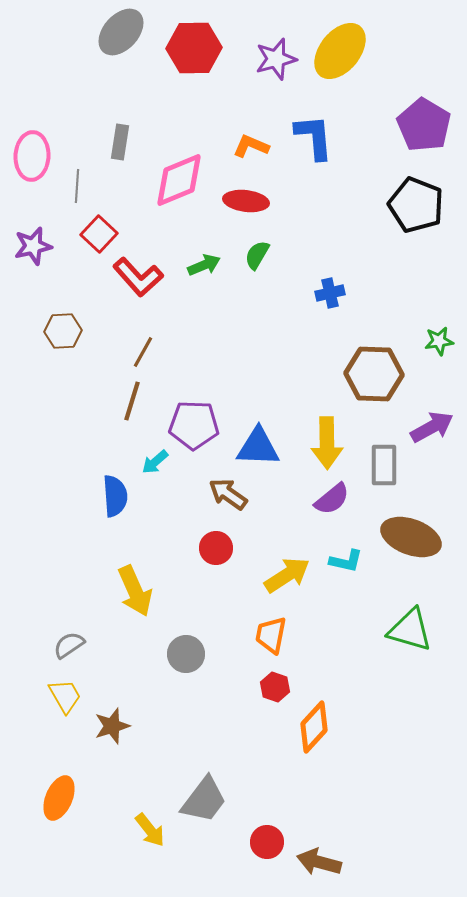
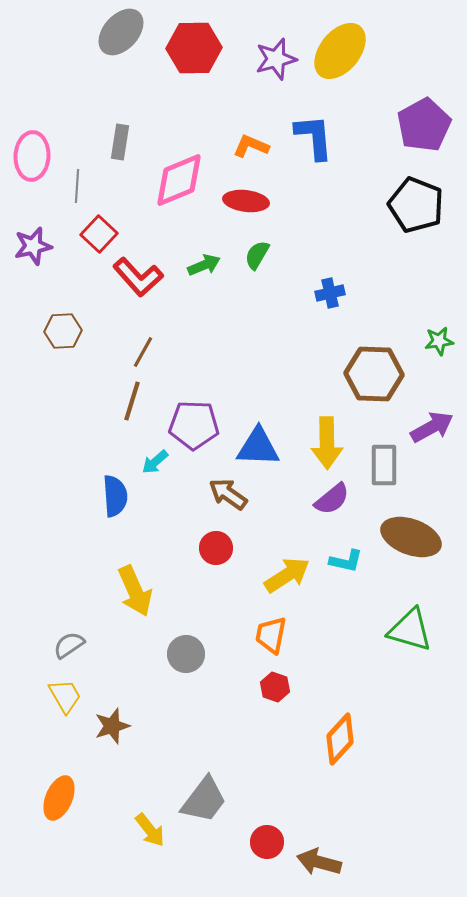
purple pentagon at (424, 125): rotated 12 degrees clockwise
orange diamond at (314, 727): moved 26 px right, 12 px down
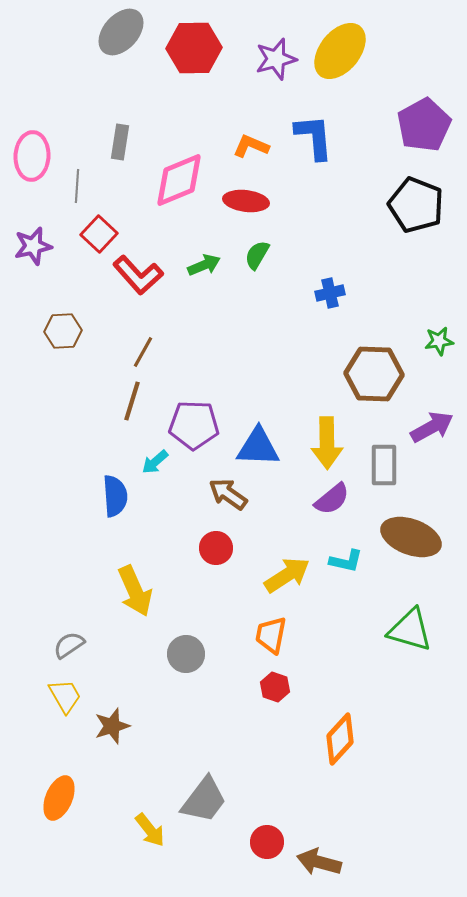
red L-shape at (138, 277): moved 2 px up
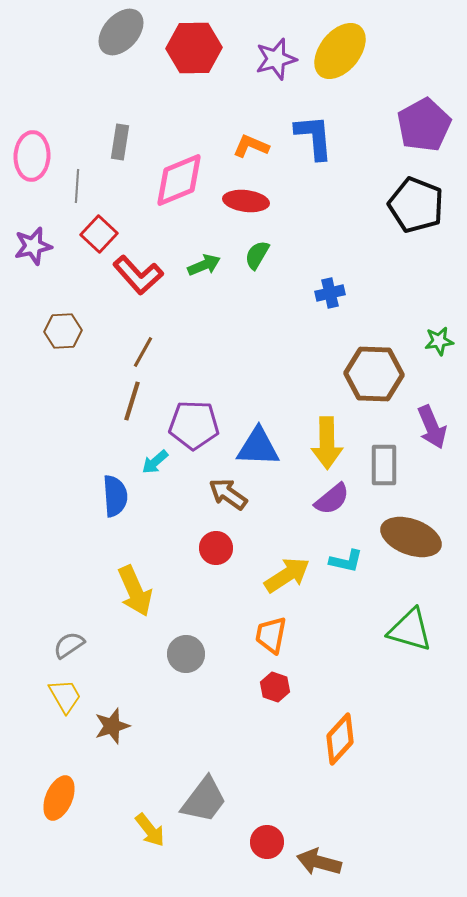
purple arrow at (432, 427): rotated 96 degrees clockwise
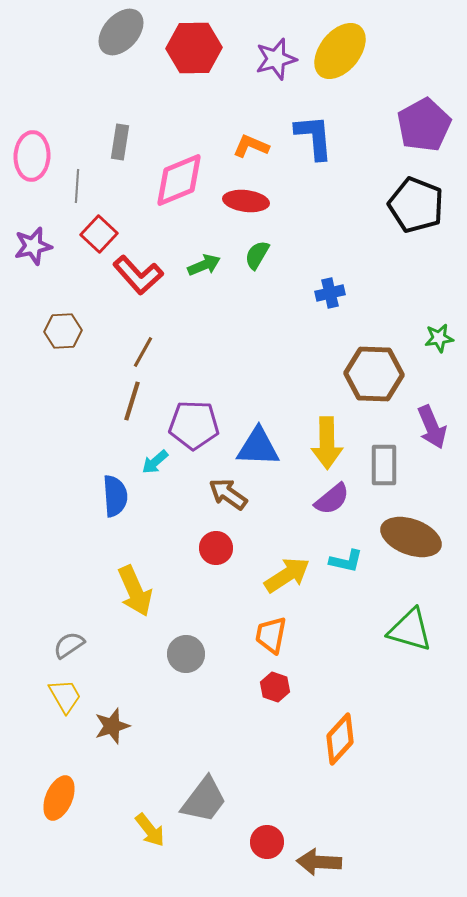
green star at (439, 341): moved 3 px up
brown arrow at (319, 862): rotated 12 degrees counterclockwise
